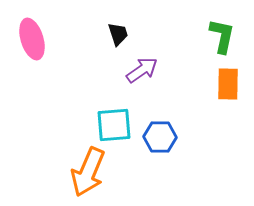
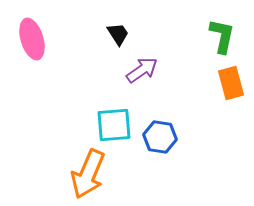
black trapezoid: rotated 15 degrees counterclockwise
orange rectangle: moved 3 px right, 1 px up; rotated 16 degrees counterclockwise
blue hexagon: rotated 8 degrees clockwise
orange arrow: moved 2 px down
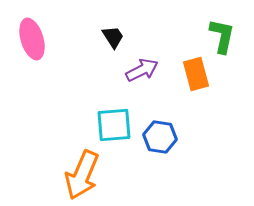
black trapezoid: moved 5 px left, 3 px down
purple arrow: rotated 8 degrees clockwise
orange rectangle: moved 35 px left, 9 px up
orange arrow: moved 6 px left, 1 px down
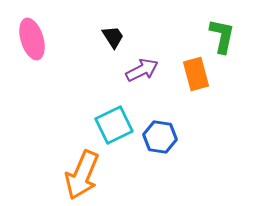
cyan square: rotated 21 degrees counterclockwise
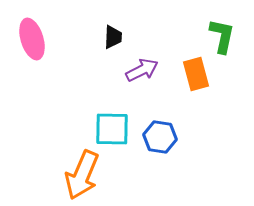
black trapezoid: rotated 35 degrees clockwise
cyan square: moved 2 px left, 4 px down; rotated 27 degrees clockwise
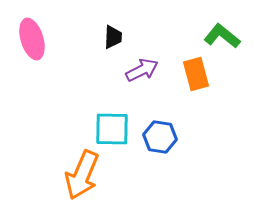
green L-shape: rotated 63 degrees counterclockwise
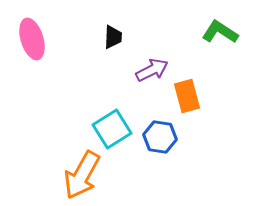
green L-shape: moved 2 px left, 4 px up; rotated 6 degrees counterclockwise
purple arrow: moved 10 px right
orange rectangle: moved 9 px left, 22 px down
cyan square: rotated 33 degrees counterclockwise
orange arrow: rotated 6 degrees clockwise
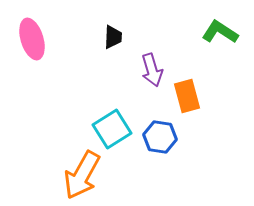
purple arrow: rotated 100 degrees clockwise
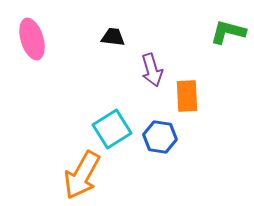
green L-shape: moved 8 px right; rotated 18 degrees counterclockwise
black trapezoid: rotated 85 degrees counterclockwise
orange rectangle: rotated 12 degrees clockwise
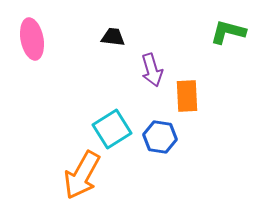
pink ellipse: rotated 6 degrees clockwise
